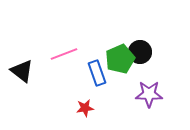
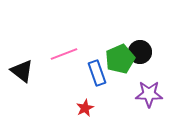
red star: rotated 18 degrees counterclockwise
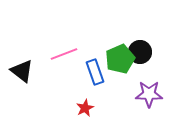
blue rectangle: moved 2 px left, 1 px up
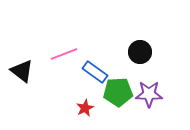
green pentagon: moved 2 px left, 33 px down; rotated 20 degrees clockwise
blue rectangle: rotated 35 degrees counterclockwise
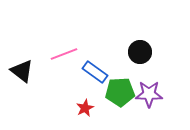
green pentagon: moved 2 px right
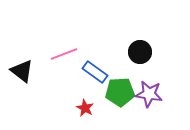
purple star: rotated 8 degrees clockwise
red star: rotated 18 degrees counterclockwise
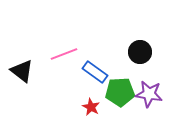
red star: moved 6 px right, 1 px up
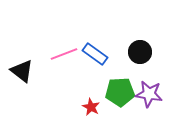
blue rectangle: moved 18 px up
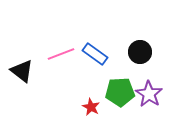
pink line: moved 3 px left
purple star: rotated 24 degrees clockwise
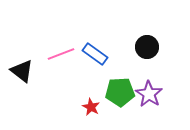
black circle: moved 7 px right, 5 px up
